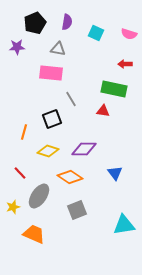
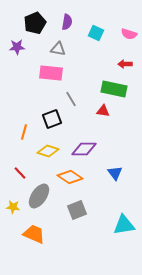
yellow star: rotated 24 degrees clockwise
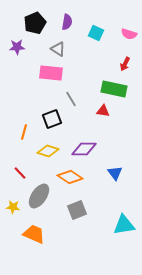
gray triangle: rotated 21 degrees clockwise
red arrow: rotated 64 degrees counterclockwise
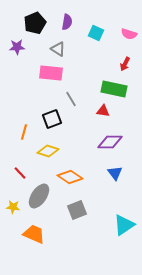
purple diamond: moved 26 px right, 7 px up
cyan triangle: rotated 25 degrees counterclockwise
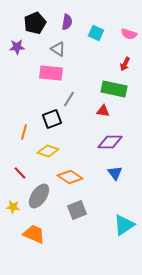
gray line: moved 2 px left; rotated 63 degrees clockwise
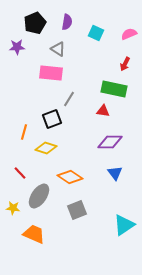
pink semicircle: rotated 140 degrees clockwise
yellow diamond: moved 2 px left, 3 px up
yellow star: moved 1 px down
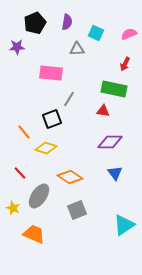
gray triangle: moved 19 px right; rotated 35 degrees counterclockwise
orange line: rotated 56 degrees counterclockwise
yellow star: rotated 16 degrees clockwise
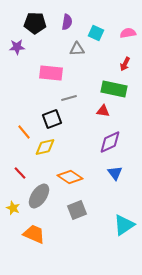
black pentagon: rotated 25 degrees clockwise
pink semicircle: moved 1 px left, 1 px up; rotated 14 degrees clockwise
gray line: moved 1 px up; rotated 42 degrees clockwise
purple diamond: rotated 25 degrees counterclockwise
yellow diamond: moved 1 px left, 1 px up; rotated 30 degrees counterclockwise
